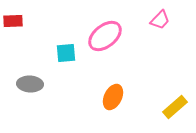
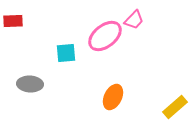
pink trapezoid: moved 26 px left
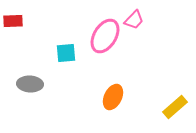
pink ellipse: rotated 20 degrees counterclockwise
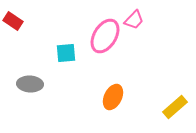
red rectangle: rotated 36 degrees clockwise
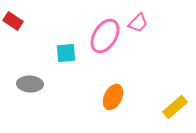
pink trapezoid: moved 4 px right, 3 px down
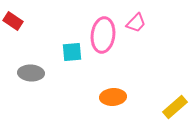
pink trapezoid: moved 2 px left
pink ellipse: moved 2 px left, 1 px up; rotated 24 degrees counterclockwise
cyan square: moved 6 px right, 1 px up
gray ellipse: moved 1 px right, 11 px up
orange ellipse: rotated 60 degrees clockwise
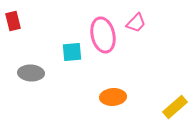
red rectangle: rotated 42 degrees clockwise
pink ellipse: rotated 20 degrees counterclockwise
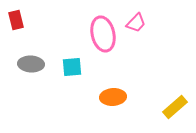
red rectangle: moved 3 px right, 1 px up
pink ellipse: moved 1 px up
cyan square: moved 15 px down
gray ellipse: moved 9 px up
